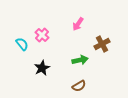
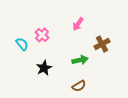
black star: moved 2 px right
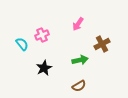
pink cross: rotated 24 degrees clockwise
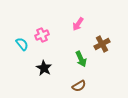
green arrow: moved 1 px right, 1 px up; rotated 77 degrees clockwise
black star: rotated 14 degrees counterclockwise
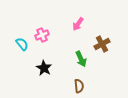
brown semicircle: rotated 64 degrees counterclockwise
